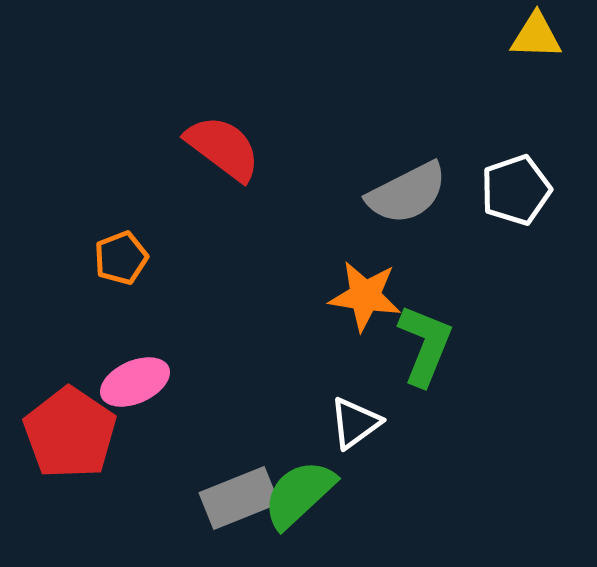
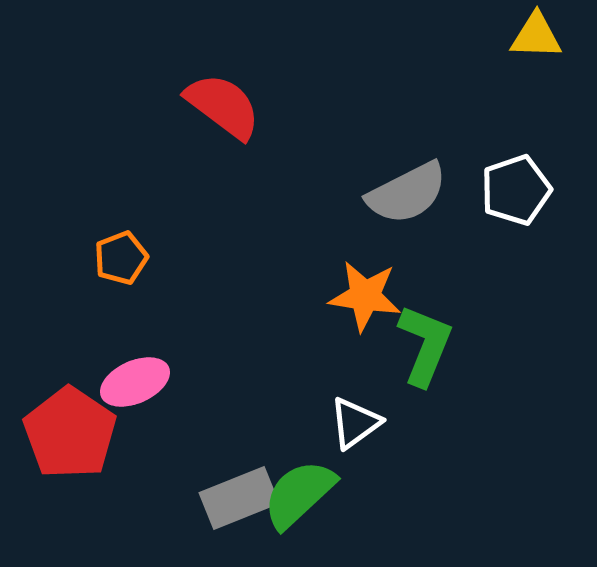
red semicircle: moved 42 px up
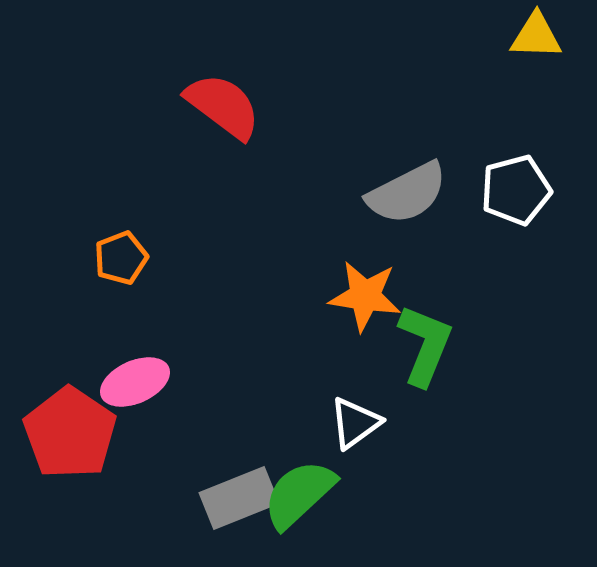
white pentagon: rotated 4 degrees clockwise
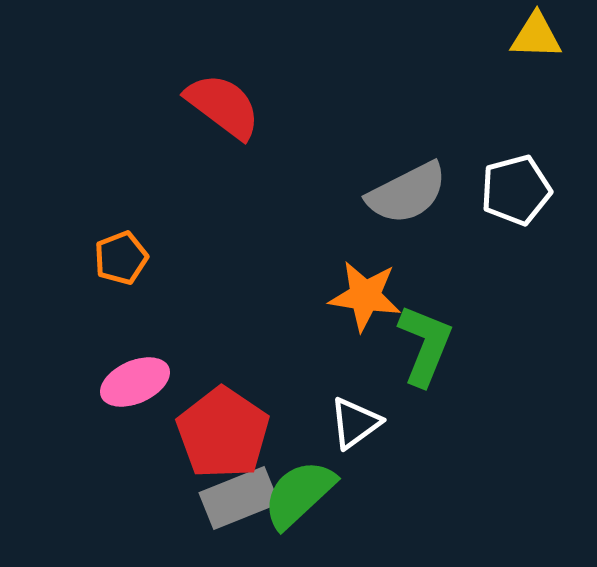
red pentagon: moved 153 px right
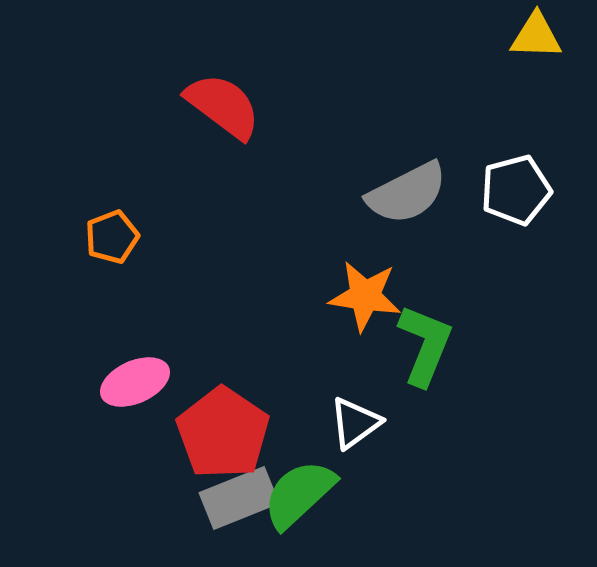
orange pentagon: moved 9 px left, 21 px up
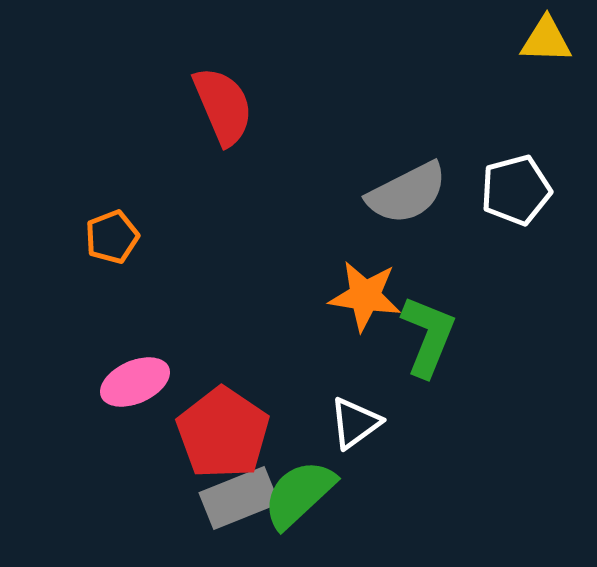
yellow triangle: moved 10 px right, 4 px down
red semicircle: rotated 30 degrees clockwise
green L-shape: moved 3 px right, 9 px up
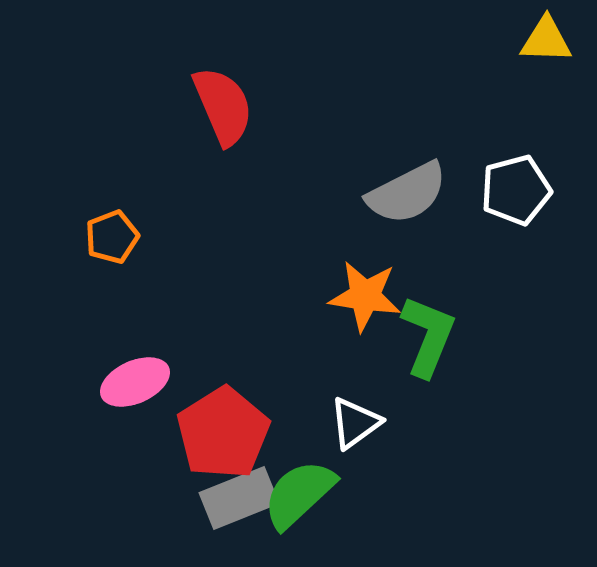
red pentagon: rotated 6 degrees clockwise
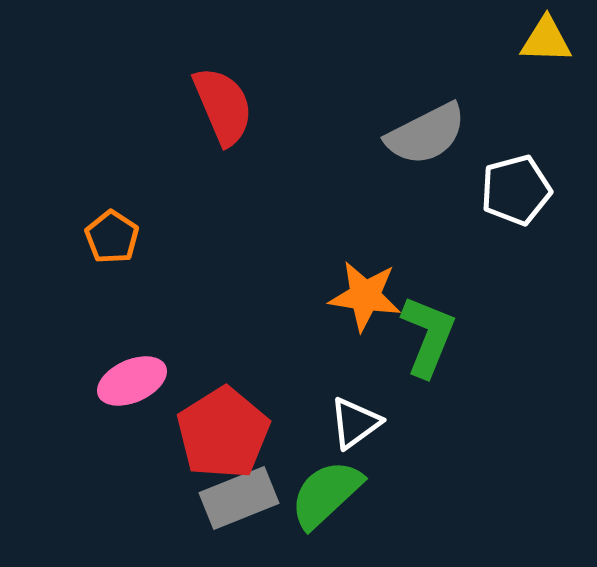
gray semicircle: moved 19 px right, 59 px up
orange pentagon: rotated 18 degrees counterclockwise
pink ellipse: moved 3 px left, 1 px up
green semicircle: moved 27 px right
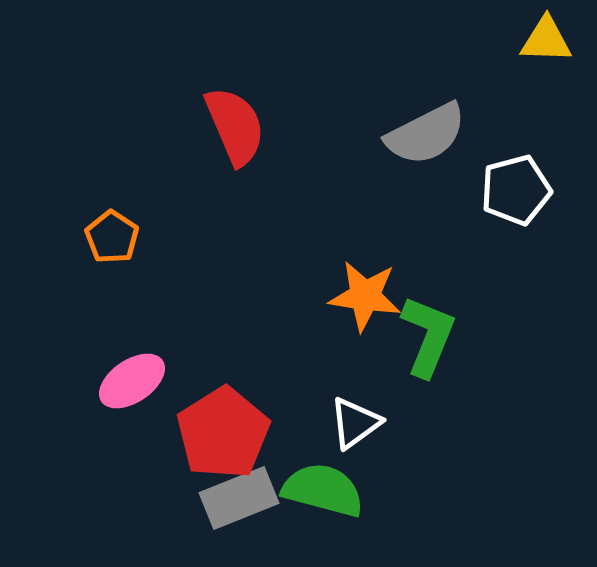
red semicircle: moved 12 px right, 20 px down
pink ellipse: rotated 10 degrees counterclockwise
green semicircle: moved 3 px left, 4 px up; rotated 58 degrees clockwise
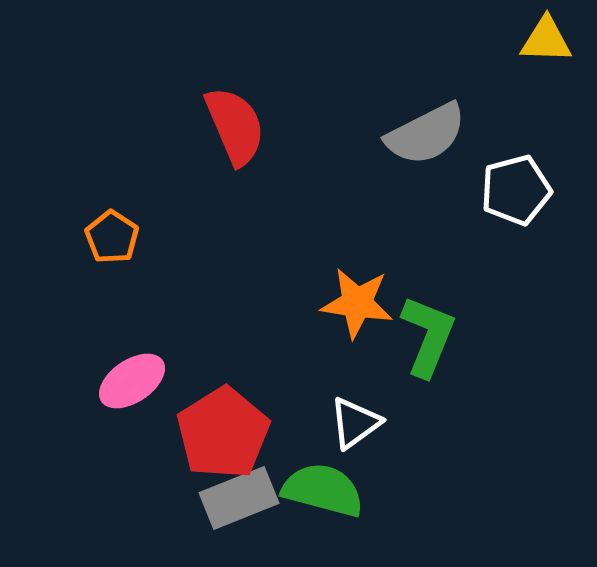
orange star: moved 8 px left, 7 px down
